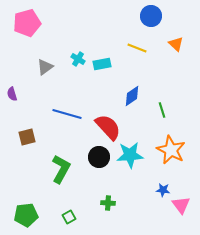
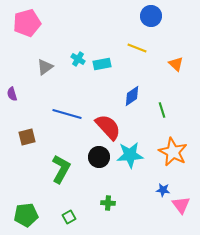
orange triangle: moved 20 px down
orange star: moved 2 px right, 2 px down
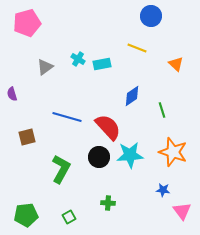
blue line: moved 3 px down
orange star: rotated 8 degrees counterclockwise
pink triangle: moved 1 px right, 6 px down
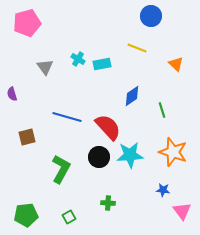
gray triangle: rotated 30 degrees counterclockwise
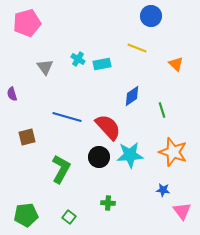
green square: rotated 24 degrees counterclockwise
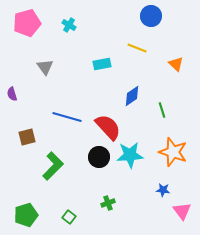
cyan cross: moved 9 px left, 34 px up
green L-shape: moved 8 px left, 3 px up; rotated 16 degrees clockwise
green cross: rotated 24 degrees counterclockwise
green pentagon: rotated 10 degrees counterclockwise
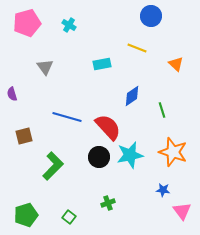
brown square: moved 3 px left, 1 px up
cyan star: rotated 8 degrees counterclockwise
